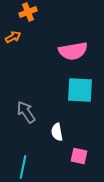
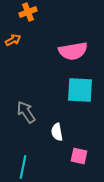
orange arrow: moved 3 px down
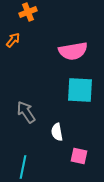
orange arrow: rotated 21 degrees counterclockwise
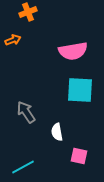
orange arrow: rotated 28 degrees clockwise
cyan line: rotated 50 degrees clockwise
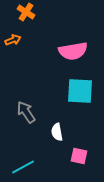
orange cross: moved 2 px left; rotated 36 degrees counterclockwise
cyan square: moved 1 px down
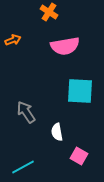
orange cross: moved 23 px right
pink semicircle: moved 8 px left, 5 px up
pink square: rotated 18 degrees clockwise
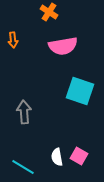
orange arrow: rotated 105 degrees clockwise
pink semicircle: moved 2 px left
cyan square: rotated 16 degrees clockwise
gray arrow: moved 2 px left; rotated 30 degrees clockwise
white semicircle: moved 25 px down
cyan line: rotated 60 degrees clockwise
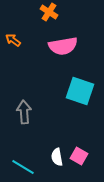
orange arrow: rotated 133 degrees clockwise
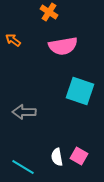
gray arrow: rotated 85 degrees counterclockwise
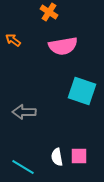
cyan square: moved 2 px right
pink square: rotated 30 degrees counterclockwise
